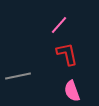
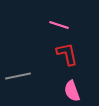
pink line: rotated 66 degrees clockwise
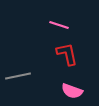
pink semicircle: rotated 50 degrees counterclockwise
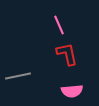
pink line: rotated 48 degrees clockwise
pink semicircle: rotated 25 degrees counterclockwise
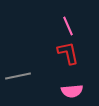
pink line: moved 9 px right, 1 px down
red L-shape: moved 1 px right, 1 px up
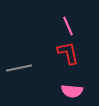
gray line: moved 1 px right, 8 px up
pink semicircle: rotated 10 degrees clockwise
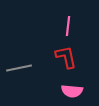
pink line: rotated 30 degrees clockwise
red L-shape: moved 2 px left, 4 px down
